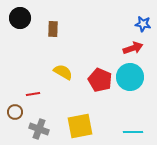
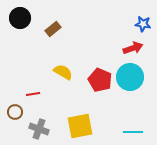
brown rectangle: rotated 49 degrees clockwise
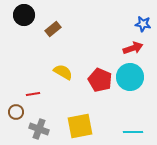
black circle: moved 4 px right, 3 px up
brown circle: moved 1 px right
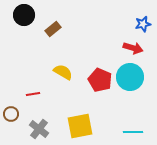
blue star: rotated 21 degrees counterclockwise
red arrow: rotated 36 degrees clockwise
brown circle: moved 5 px left, 2 px down
gray cross: rotated 18 degrees clockwise
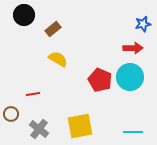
red arrow: rotated 18 degrees counterclockwise
yellow semicircle: moved 5 px left, 13 px up
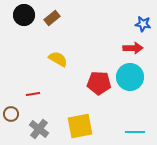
blue star: rotated 21 degrees clockwise
brown rectangle: moved 1 px left, 11 px up
red pentagon: moved 1 px left, 3 px down; rotated 20 degrees counterclockwise
cyan line: moved 2 px right
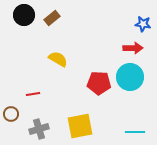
gray cross: rotated 36 degrees clockwise
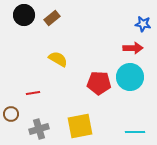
red line: moved 1 px up
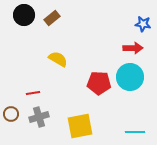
gray cross: moved 12 px up
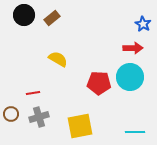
blue star: rotated 21 degrees clockwise
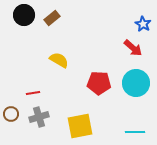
red arrow: rotated 42 degrees clockwise
yellow semicircle: moved 1 px right, 1 px down
cyan circle: moved 6 px right, 6 px down
